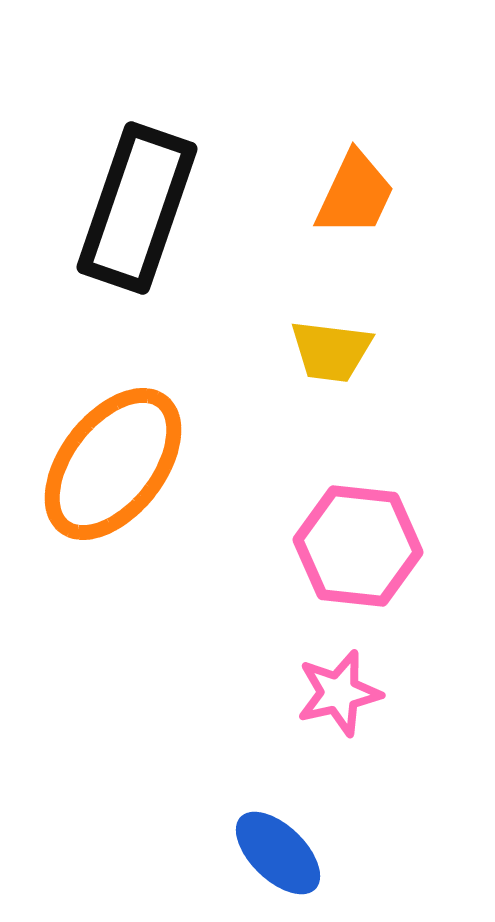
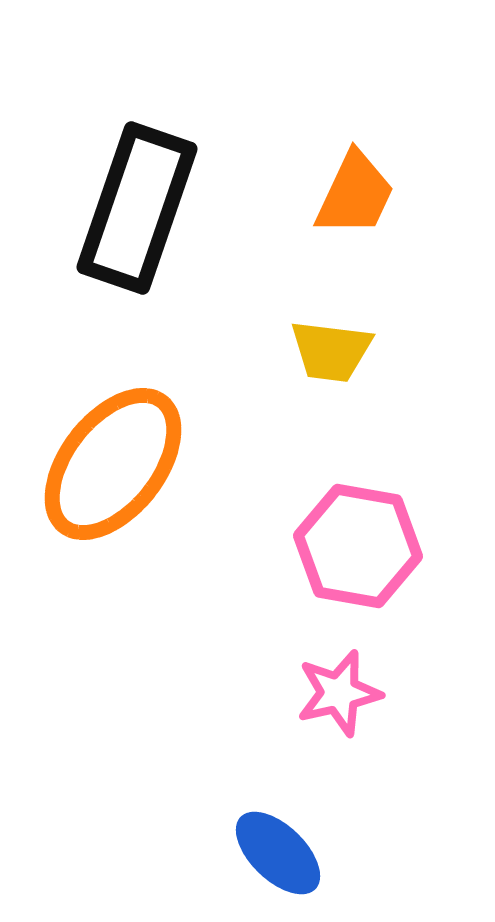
pink hexagon: rotated 4 degrees clockwise
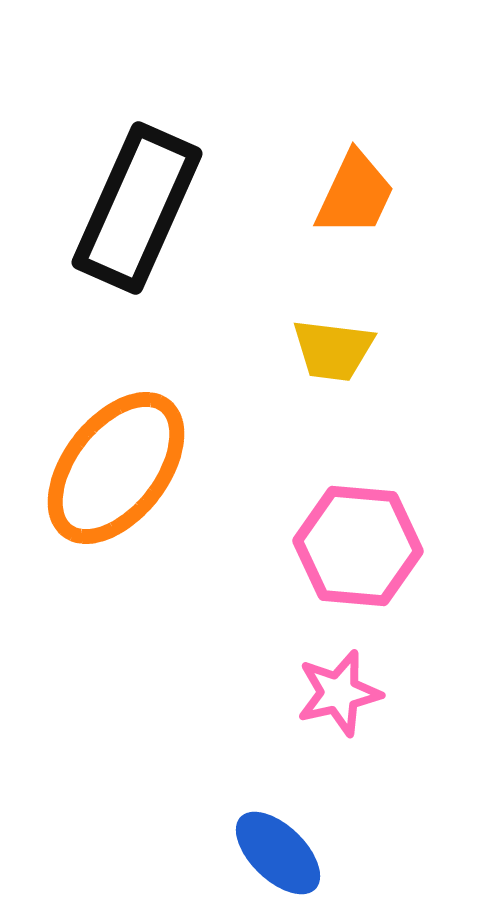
black rectangle: rotated 5 degrees clockwise
yellow trapezoid: moved 2 px right, 1 px up
orange ellipse: moved 3 px right, 4 px down
pink hexagon: rotated 5 degrees counterclockwise
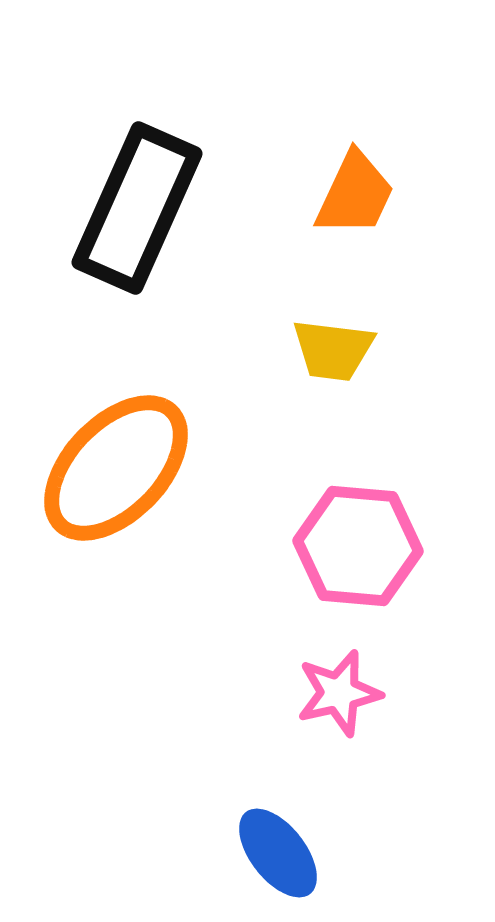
orange ellipse: rotated 6 degrees clockwise
blue ellipse: rotated 8 degrees clockwise
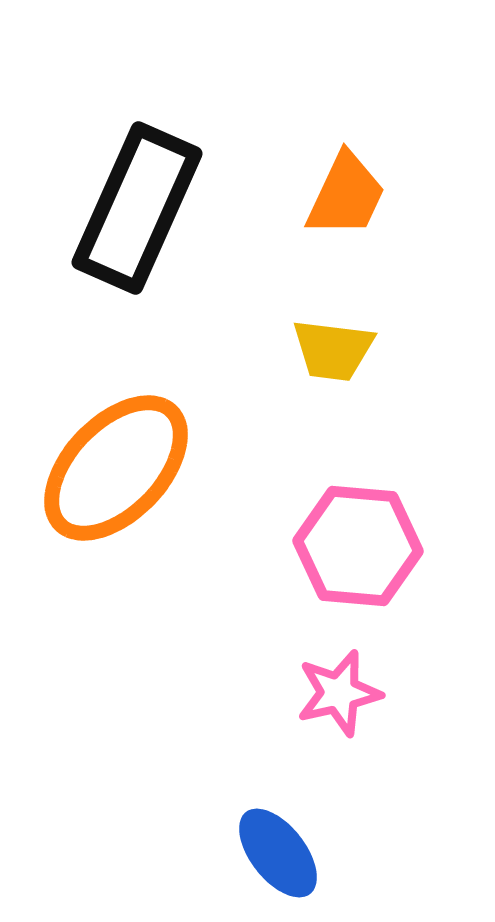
orange trapezoid: moved 9 px left, 1 px down
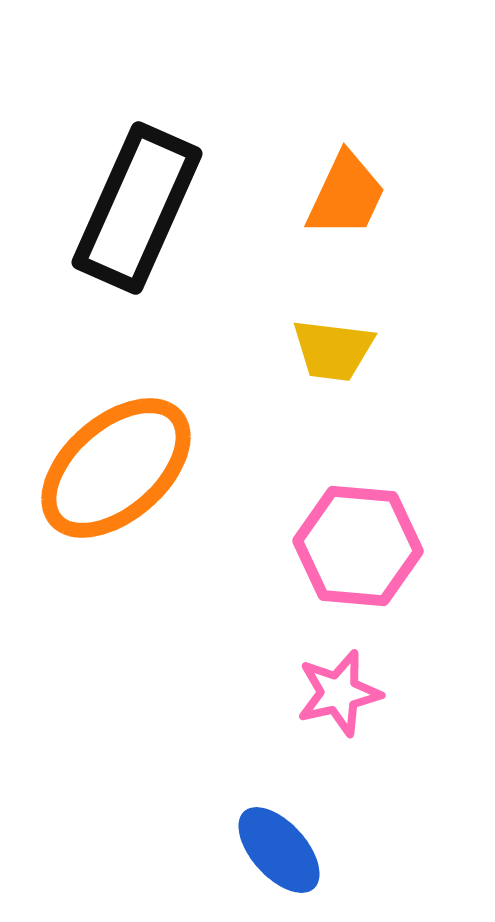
orange ellipse: rotated 5 degrees clockwise
blue ellipse: moved 1 px right, 3 px up; rotated 4 degrees counterclockwise
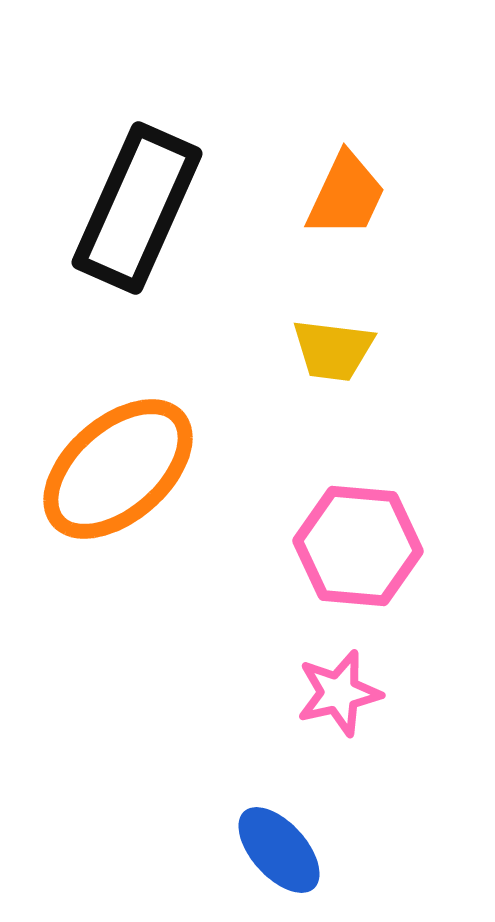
orange ellipse: moved 2 px right, 1 px down
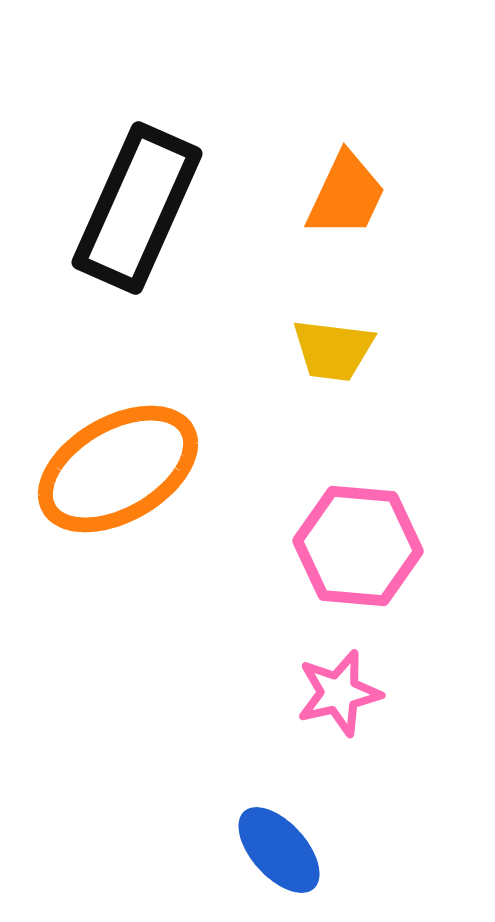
orange ellipse: rotated 11 degrees clockwise
